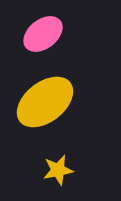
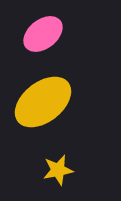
yellow ellipse: moved 2 px left
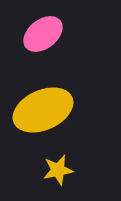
yellow ellipse: moved 8 px down; rotated 14 degrees clockwise
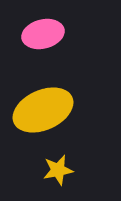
pink ellipse: rotated 24 degrees clockwise
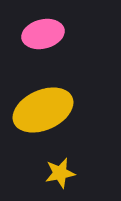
yellow star: moved 2 px right, 3 px down
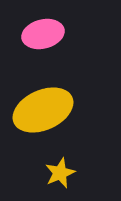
yellow star: rotated 12 degrees counterclockwise
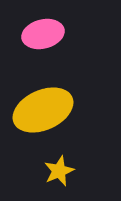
yellow star: moved 1 px left, 2 px up
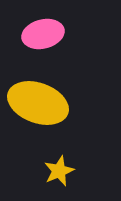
yellow ellipse: moved 5 px left, 7 px up; rotated 44 degrees clockwise
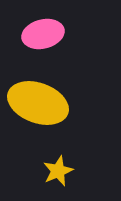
yellow star: moved 1 px left
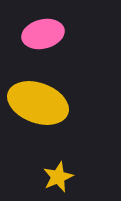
yellow star: moved 6 px down
